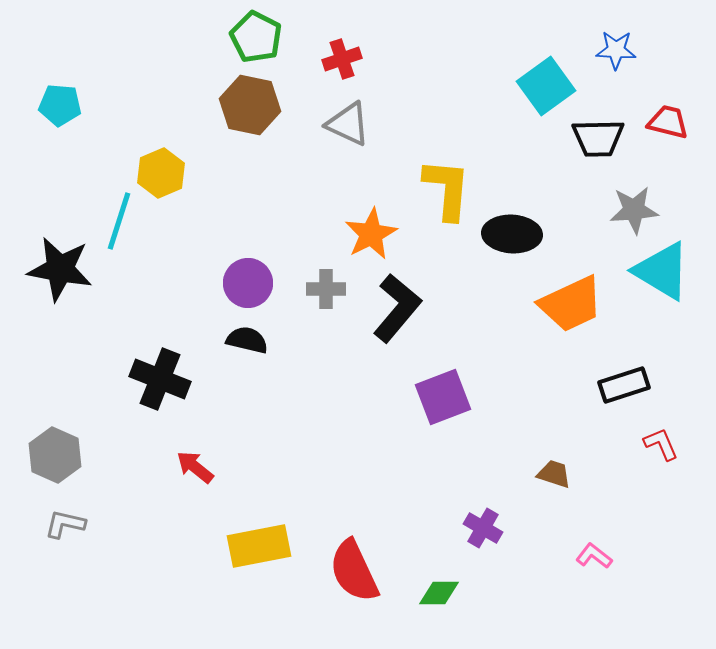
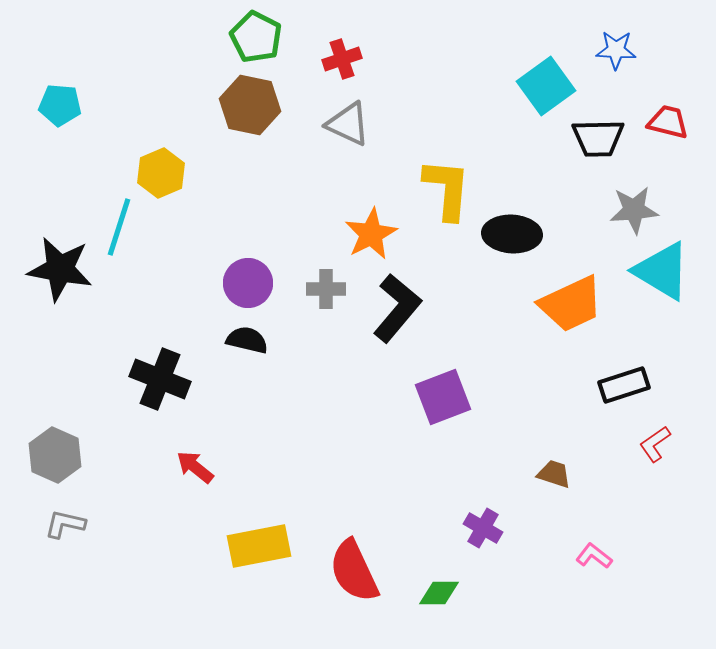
cyan line: moved 6 px down
red L-shape: moved 6 px left; rotated 102 degrees counterclockwise
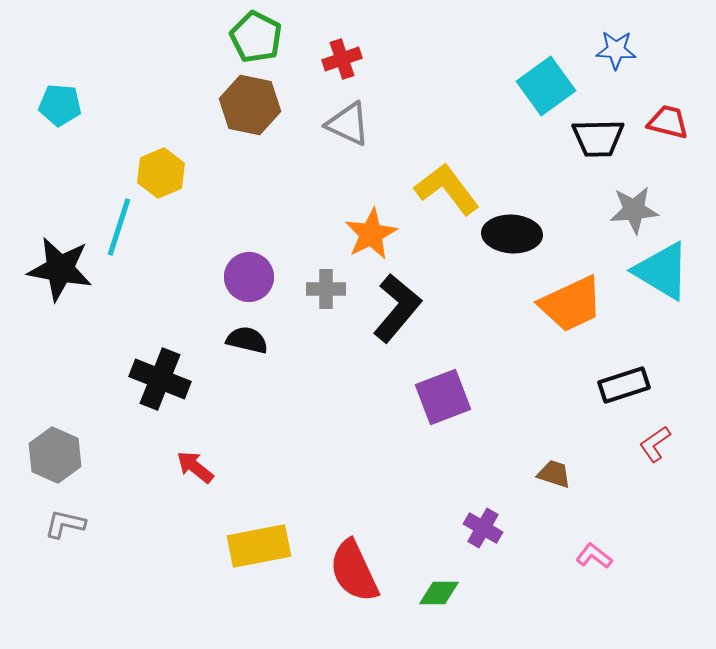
yellow L-shape: rotated 42 degrees counterclockwise
purple circle: moved 1 px right, 6 px up
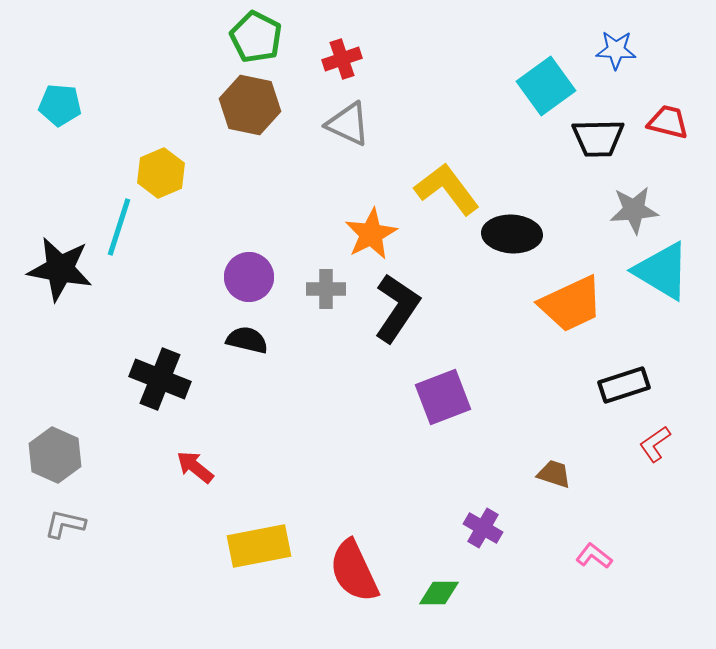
black L-shape: rotated 6 degrees counterclockwise
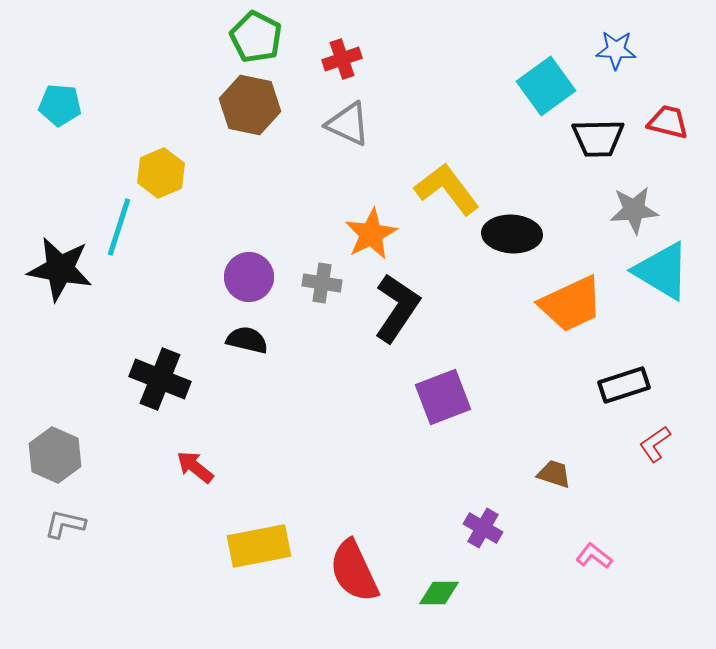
gray cross: moved 4 px left, 6 px up; rotated 9 degrees clockwise
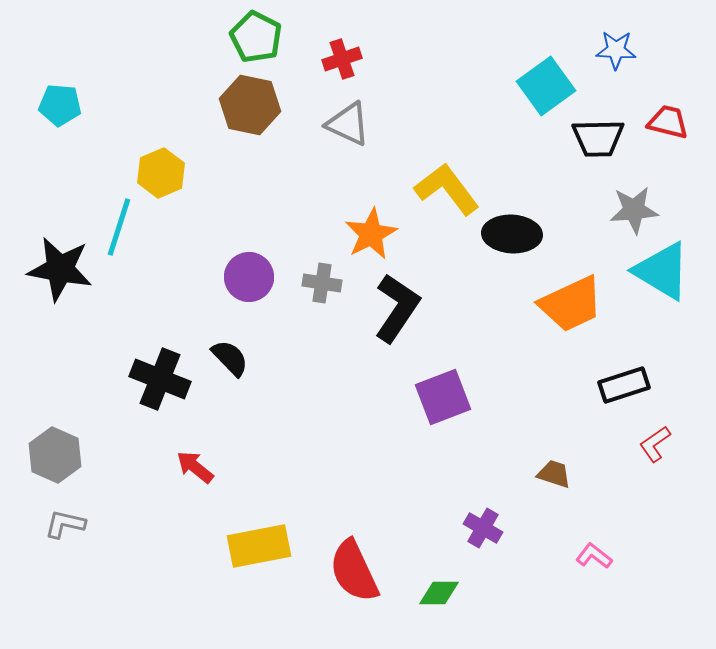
black semicircle: moved 17 px left, 18 px down; rotated 33 degrees clockwise
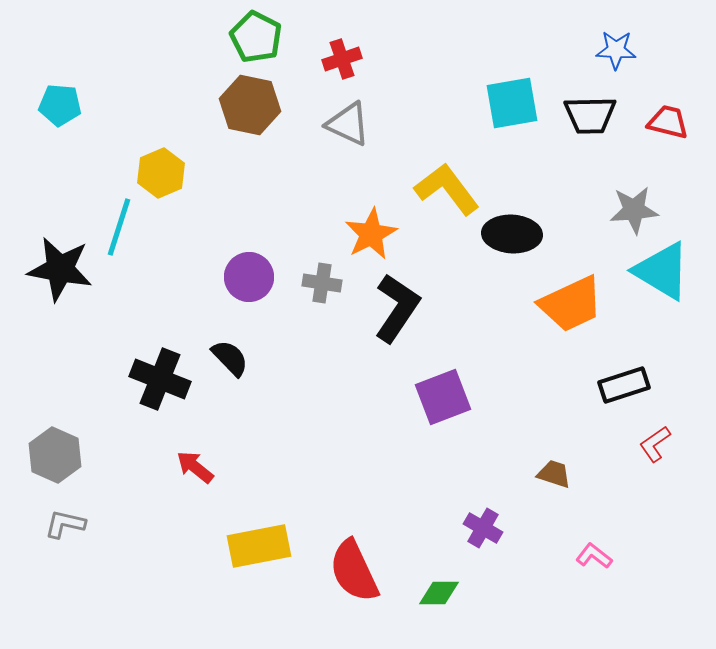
cyan square: moved 34 px left, 17 px down; rotated 26 degrees clockwise
black trapezoid: moved 8 px left, 23 px up
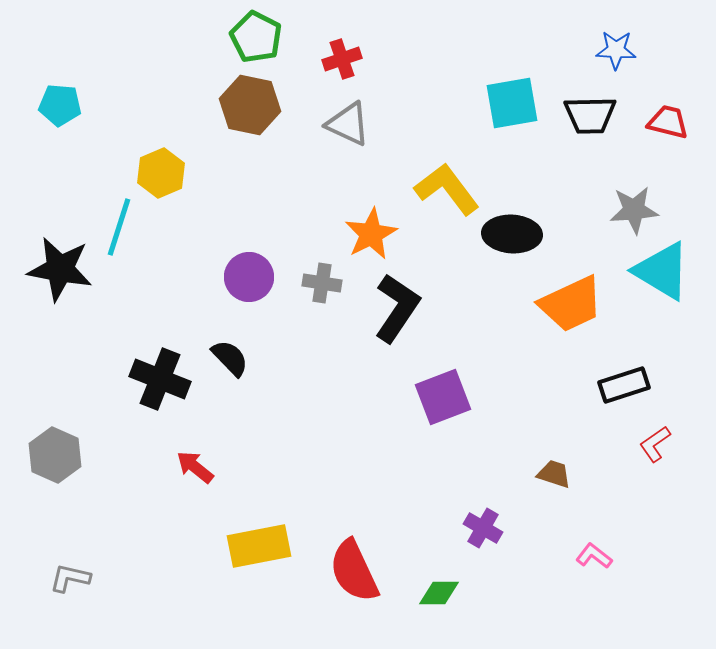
gray L-shape: moved 5 px right, 54 px down
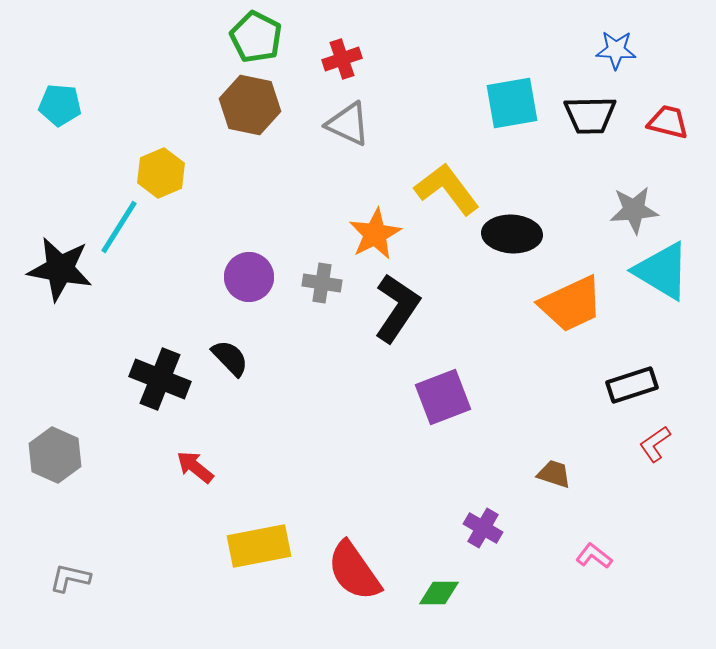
cyan line: rotated 14 degrees clockwise
orange star: moved 4 px right
black rectangle: moved 8 px right
red semicircle: rotated 10 degrees counterclockwise
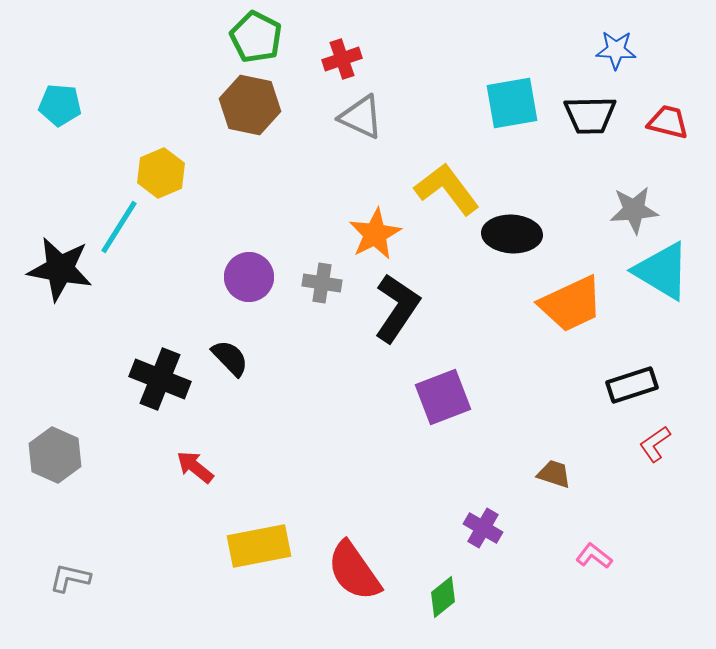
gray triangle: moved 13 px right, 7 px up
green diamond: moved 4 px right, 4 px down; rotated 39 degrees counterclockwise
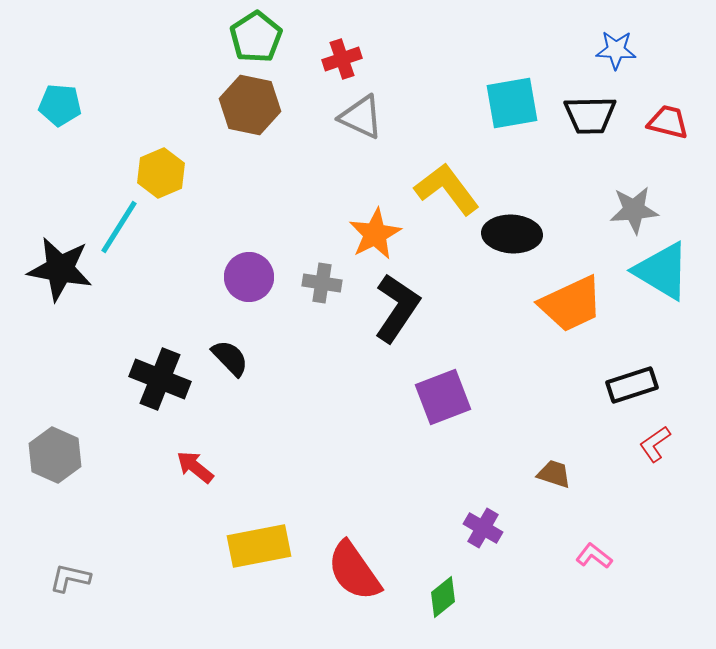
green pentagon: rotated 12 degrees clockwise
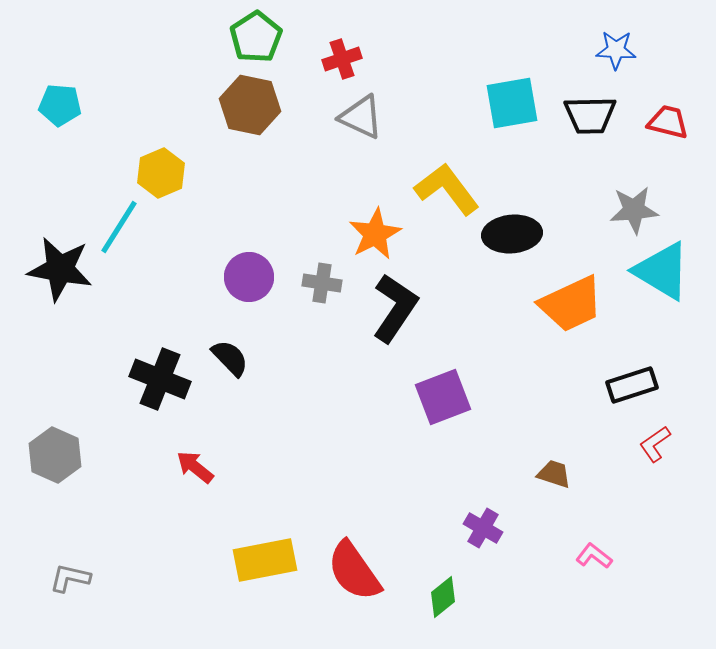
black ellipse: rotated 8 degrees counterclockwise
black L-shape: moved 2 px left
yellow rectangle: moved 6 px right, 14 px down
